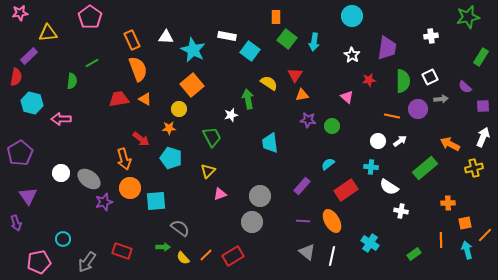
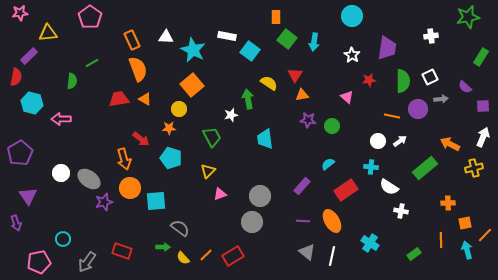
cyan trapezoid at (270, 143): moved 5 px left, 4 px up
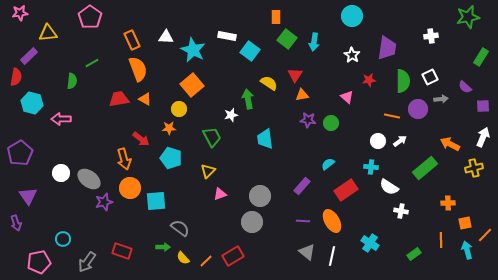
green circle at (332, 126): moved 1 px left, 3 px up
orange line at (206, 255): moved 6 px down
